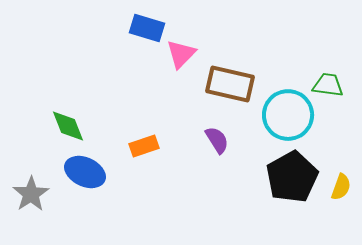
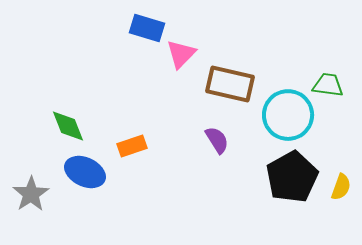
orange rectangle: moved 12 px left
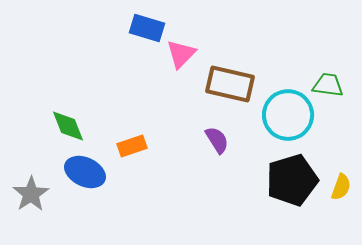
black pentagon: moved 3 px down; rotated 12 degrees clockwise
